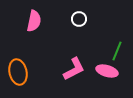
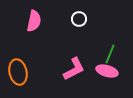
green line: moved 7 px left, 3 px down
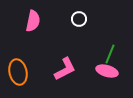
pink semicircle: moved 1 px left
pink L-shape: moved 9 px left
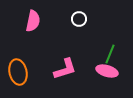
pink L-shape: rotated 10 degrees clockwise
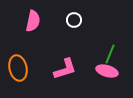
white circle: moved 5 px left, 1 px down
orange ellipse: moved 4 px up
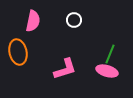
orange ellipse: moved 16 px up
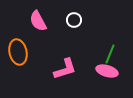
pink semicircle: moved 5 px right; rotated 140 degrees clockwise
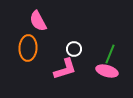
white circle: moved 29 px down
orange ellipse: moved 10 px right, 4 px up; rotated 15 degrees clockwise
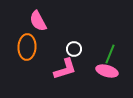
orange ellipse: moved 1 px left, 1 px up
